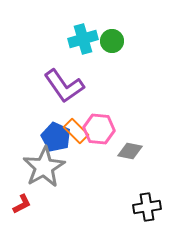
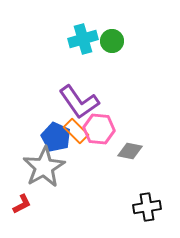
purple L-shape: moved 15 px right, 16 px down
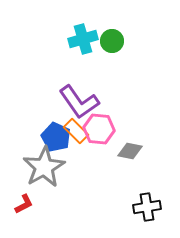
red L-shape: moved 2 px right
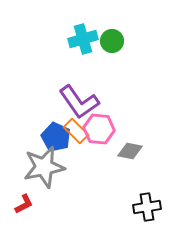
gray star: rotated 18 degrees clockwise
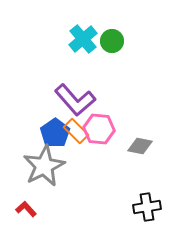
cyan cross: rotated 24 degrees counterclockwise
purple L-shape: moved 4 px left, 2 px up; rotated 6 degrees counterclockwise
blue pentagon: moved 1 px left, 4 px up; rotated 12 degrees clockwise
gray diamond: moved 10 px right, 5 px up
gray star: moved 1 px up; rotated 15 degrees counterclockwise
red L-shape: moved 2 px right, 5 px down; rotated 105 degrees counterclockwise
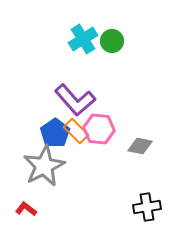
cyan cross: rotated 8 degrees clockwise
red L-shape: rotated 10 degrees counterclockwise
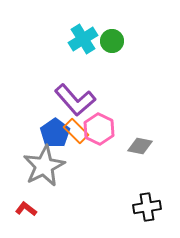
pink hexagon: rotated 20 degrees clockwise
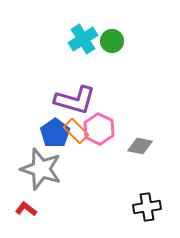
purple L-shape: rotated 33 degrees counterclockwise
gray star: moved 3 px left, 3 px down; rotated 27 degrees counterclockwise
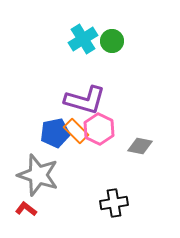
purple L-shape: moved 10 px right
blue pentagon: rotated 24 degrees clockwise
gray star: moved 3 px left, 6 px down
black cross: moved 33 px left, 4 px up
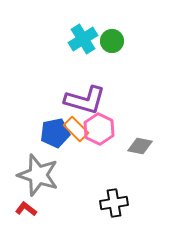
orange rectangle: moved 2 px up
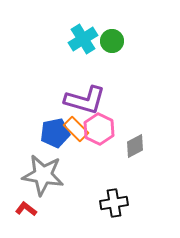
gray diamond: moved 5 px left; rotated 40 degrees counterclockwise
gray star: moved 5 px right; rotated 9 degrees counterclockwise
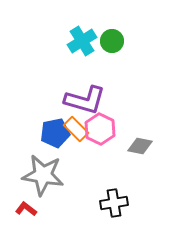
cyan cross: moved 1 px left, 2 px down
pink hexagon: moved 1 px right
gray diamond: moved 5 px right; rotated 40 degrees clockwise
